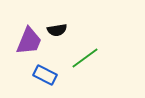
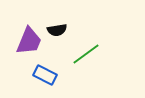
green line: moved 1 px right, 4 px up
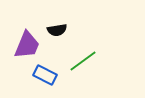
purple trapezoid: moved 2 px left, 4 px down
green line: moved 3 px left, 7 px down
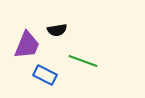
green line: rotated 56 degrees clockwise
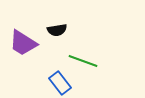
purple trapezoid: moved 4 px left, 2 px up; rotated 100 degrees clockwise
blue rectangle: moved 15 px right, 8 px down; rotated 25 degrees clockwise
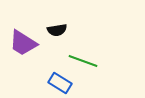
blue rectangle: rotated 20 degrees counterclockwise
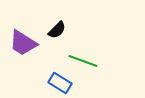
black semicircle: rotated 36 degrees counterclockwise
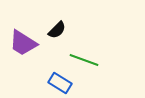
green line: moved 1 px right, 1 px up
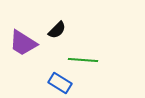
green line: moved 1 px left; rotated 16 degrees counterclockwise
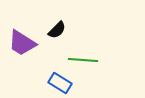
purple trapezoid: moved 1 px left
